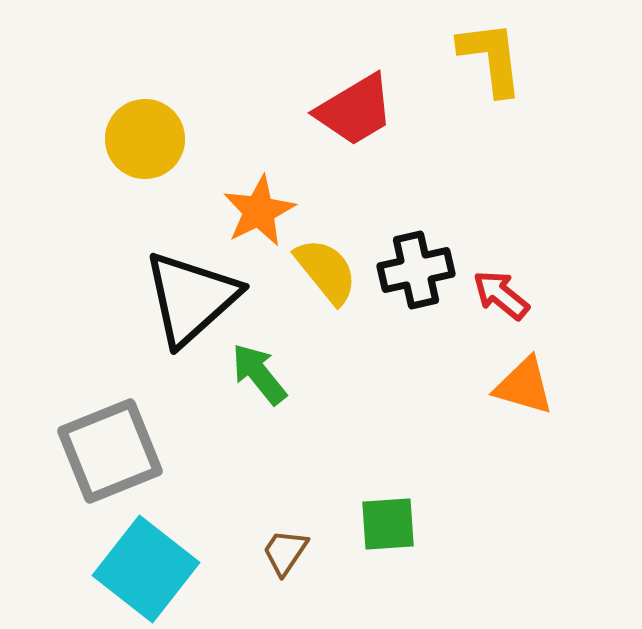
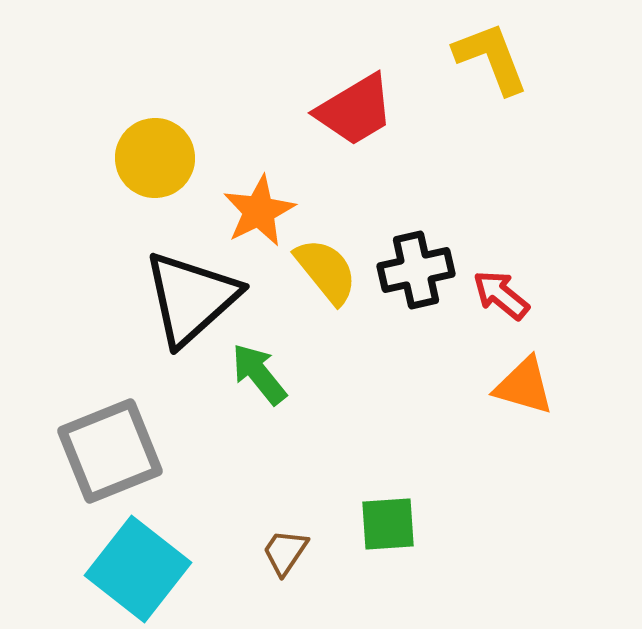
yellow L-shape: rotated 14 degrees counterclockwise
yellow circle: moved 10 px right, 19 px down
cyan square: moved 8 px left
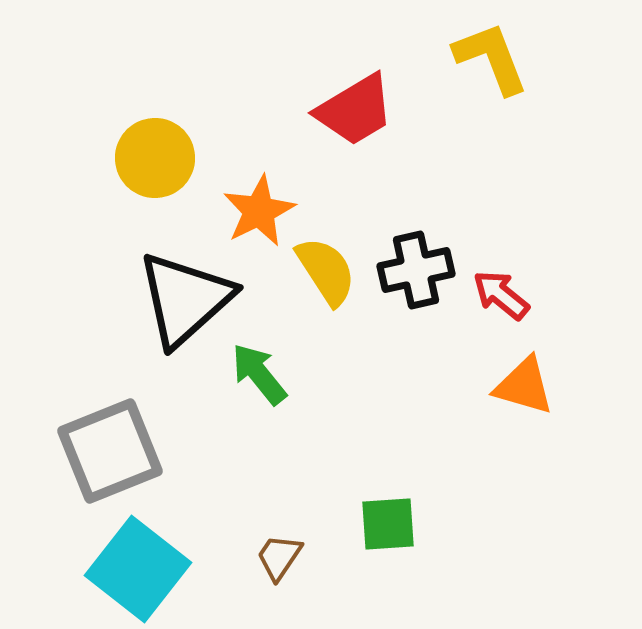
yellow semicircle: rotated 6 degrees clockwise
black triangle: moved 6 px left, 1 px down
brown trapezoid: moved 6 px left, 5 px down
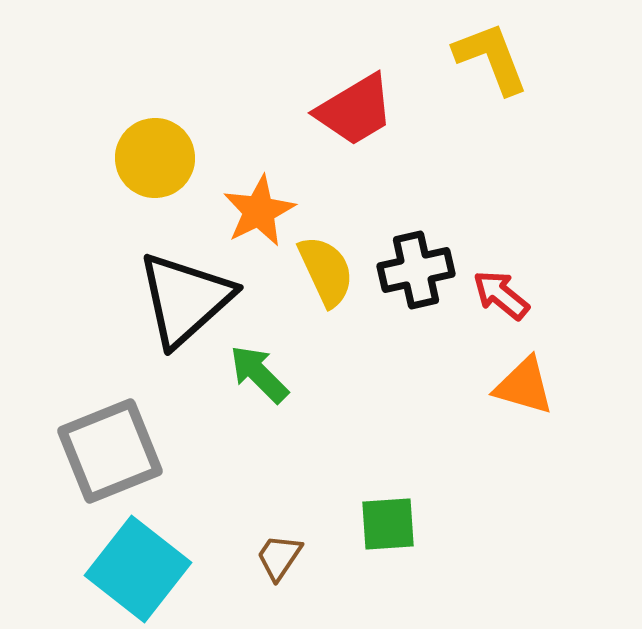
yellow semicircle: rotated 8 degrees clockwise
green arrow: rotated 6 degrees counterclockwise
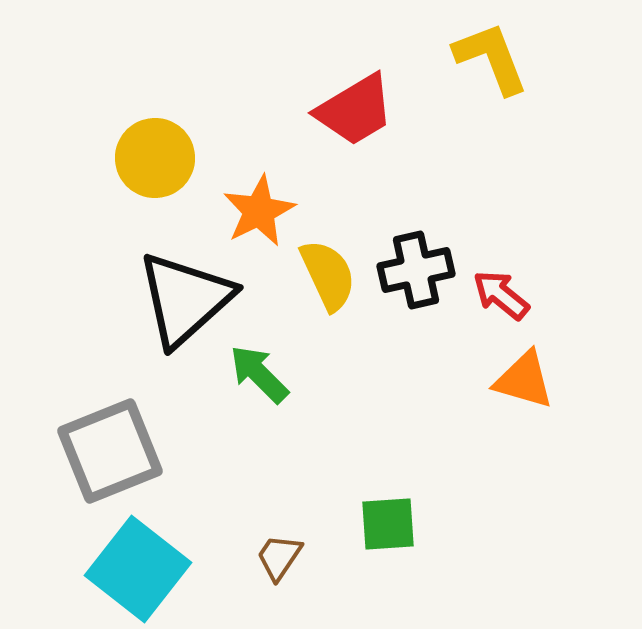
yellow semicircle: moved 2 px right, 4 px down
orange triangle: moved 6 px up
